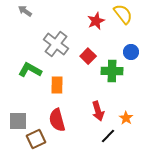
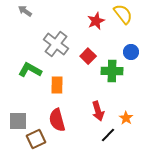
black line: moved 1 px up
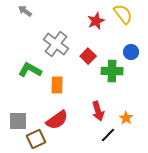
red semicircle: rotated 110 degrees counterclockwise
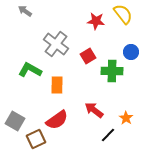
red star: rotated 30 degrees clockwise
red square: rotated 14 degrees clockwise
red arrow: moved 4 px left, 1 px up; rotated 144 degrees clockwise
gray square: moved 3 px left; rotated 30 degrees clockwise
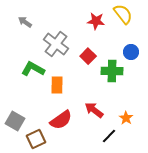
gray arrow: moved 11 px down
red square: rotated 14 degrees counterclockwise
green L-shape: moved 3 px right, 1 px up
red semicircle: moved 4 px right
black line: moved 1 px right, 1 px down
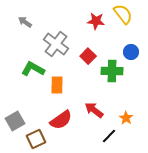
gray square: rotated 30 degrees clockwise
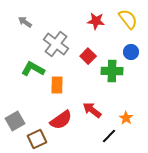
yellow semicircle: moved 5 px right, 5 px down
red arrow: moved 2 px left
brown square: moved 1 px right
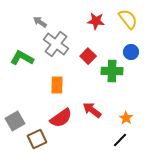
gray arrow: moved 15 px right
green L-shape: moved 11 px left, 11 px up
red semicircle: moved 2 px up
black line: moved 11 px right, 4 px down
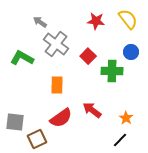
gray square: moved 1 px down; rotated 36 degrees clockwise
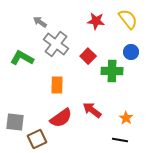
black line: rotated 56 degrees clockwise
